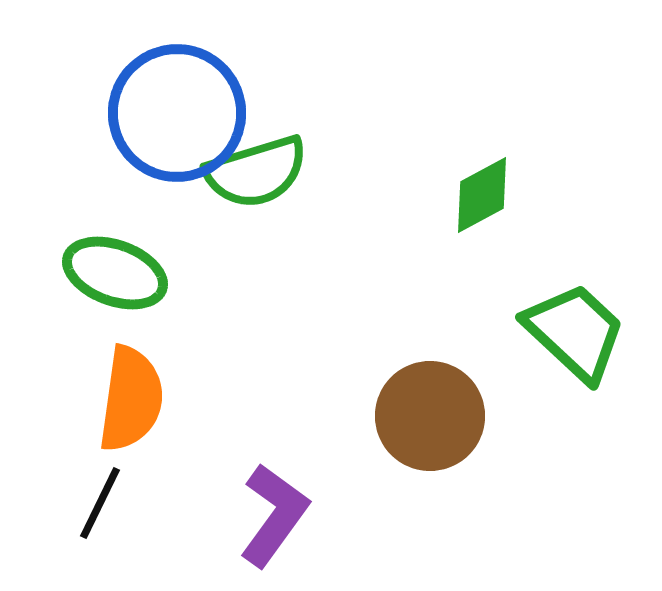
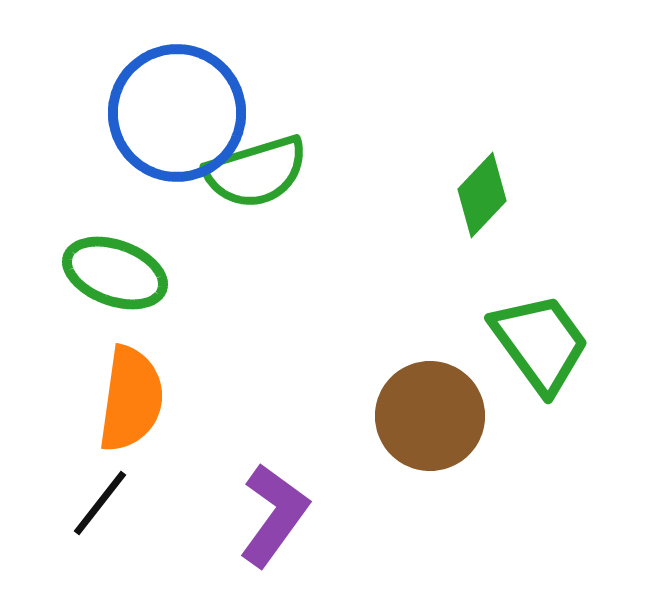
green diamond: rotated 18 degrees counterclockwise
green trapezoid: moved 35 px left, 11 px down; rotated 11 degrees clockwise
black line: rotated 12 degrees clockwise
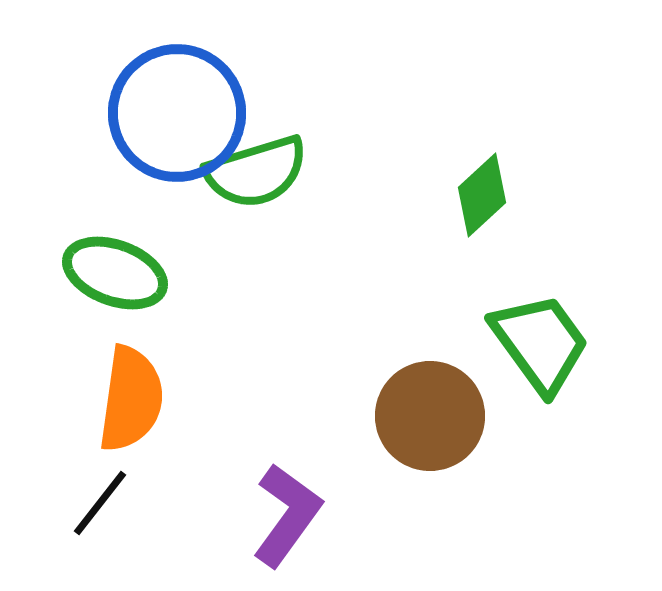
green diamond: rotated 4 degrees clockwise
purple L-shape: moved 13 px right
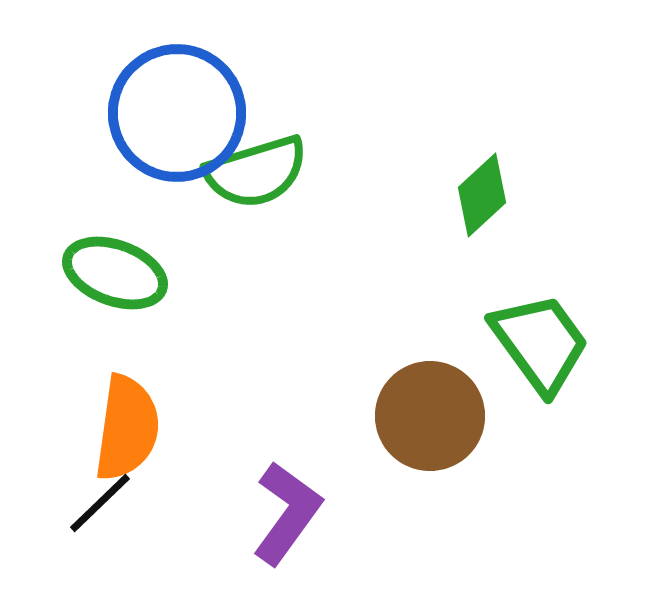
orange semicircle: moved 4 px left, 29 px down
black line: rotated 8 degrees clockwise
purple L-shape: moved 2 px up
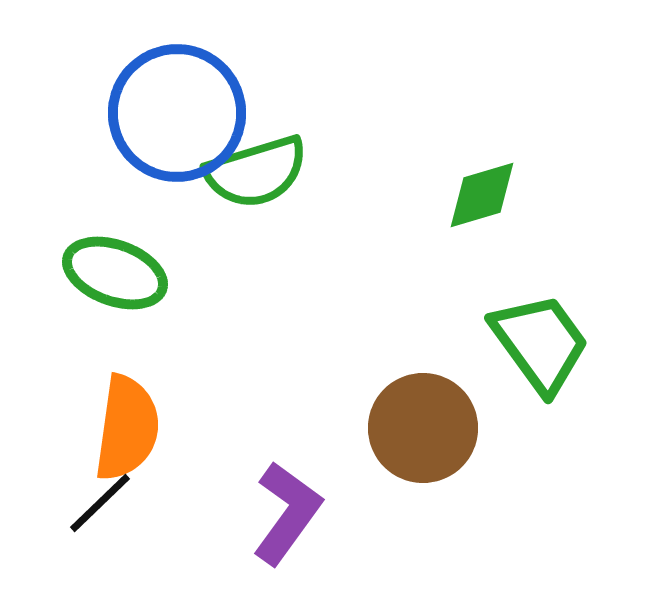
green diamond: rotated 26 degrees clockwise
brown circle: moved 7 px left, 12 px down
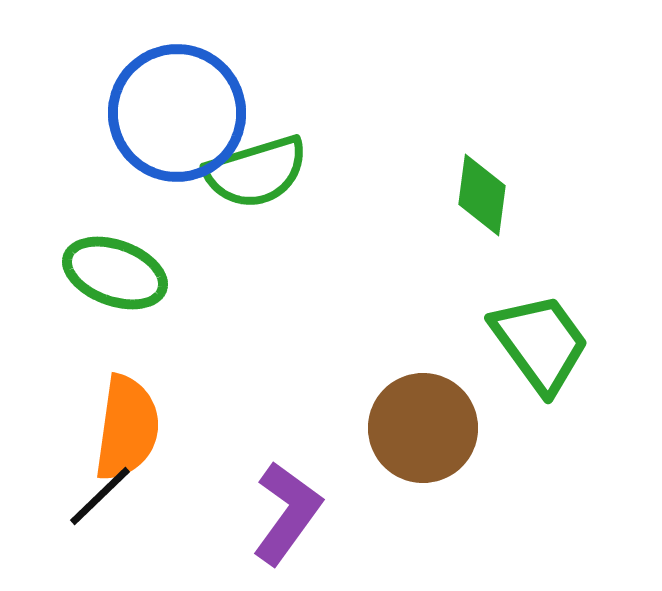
green diamond: rotated 66 degrees counterclockwise
black line: moved 7 px up
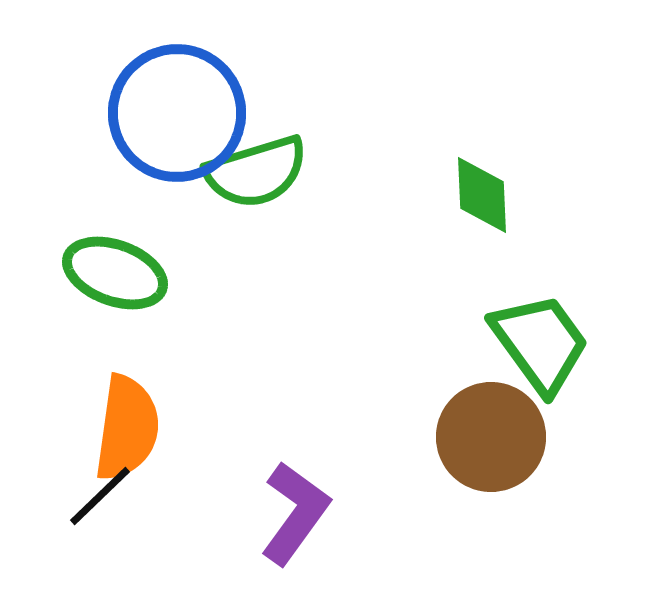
green diamond: rotated 10 degrees counterclockwise
brown circle: moved 68 px right, 9 px down
purple L-shape: moved 8 px right
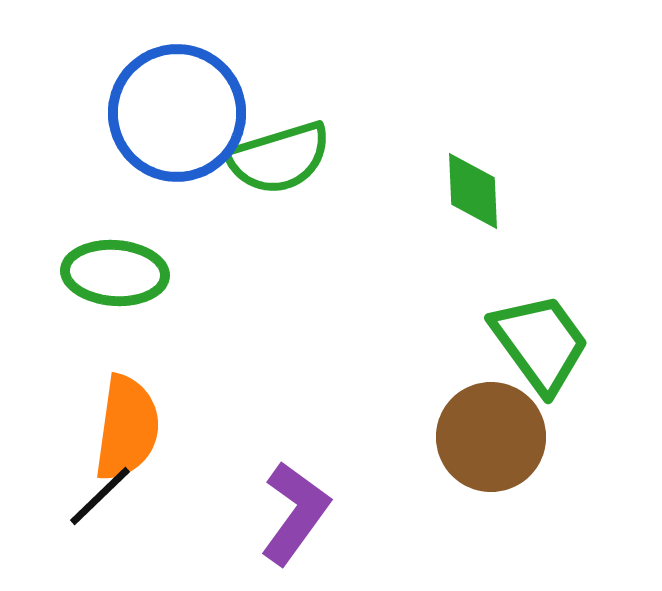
green semicircle: moved 23 px right, 14 px up
green diamond: moved 9 px left, 4 px up
green ellipse: rotated 16 degrees counterclockwise
